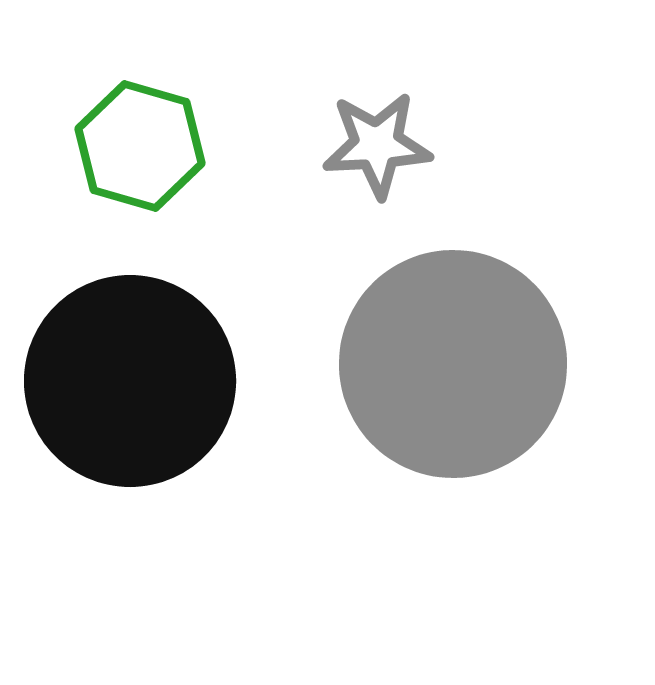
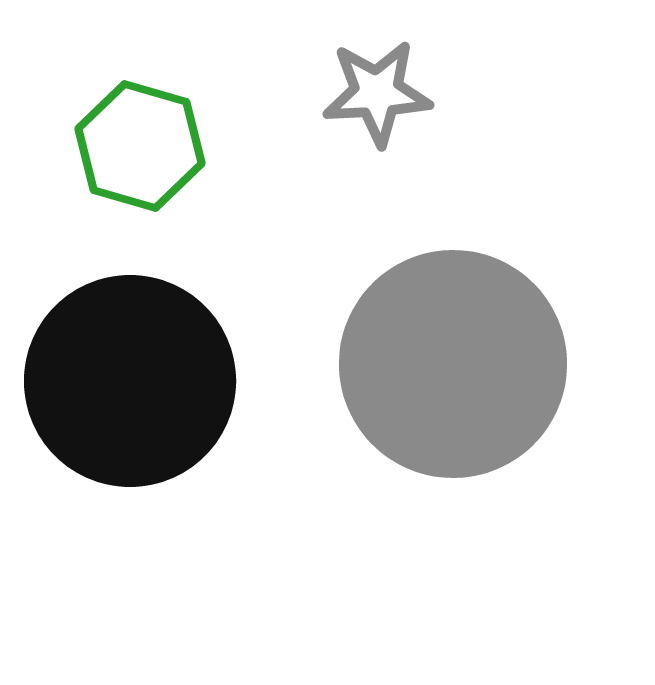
gray star: moved 52 px up
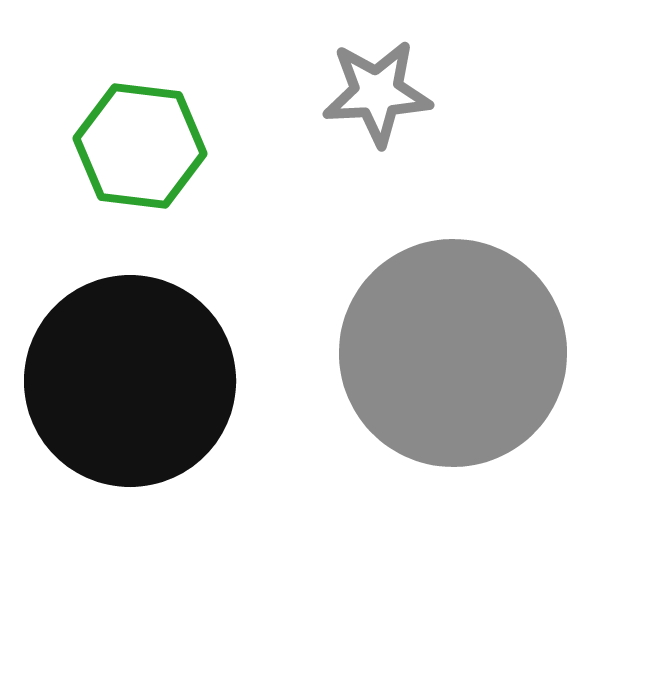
green hexagon: rotated 9 degrees counterclockwise
gray circle: moved 11 px up
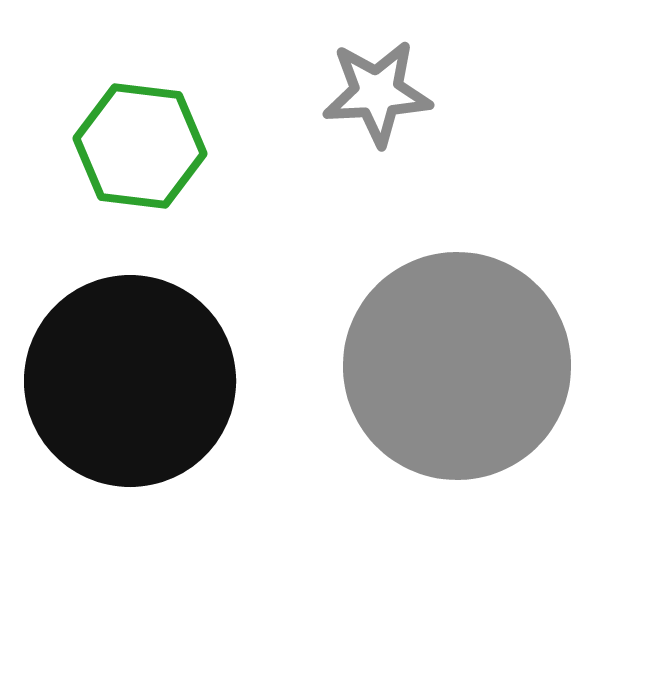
gray circle: moved 4 px right, 13 px down
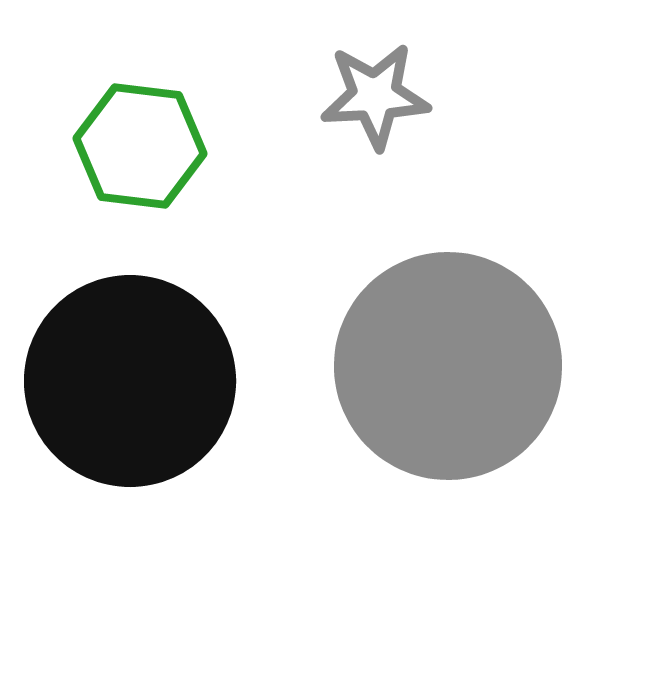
gray star: moved 2 px left, 3 px down
gray circle: moved 9 px left
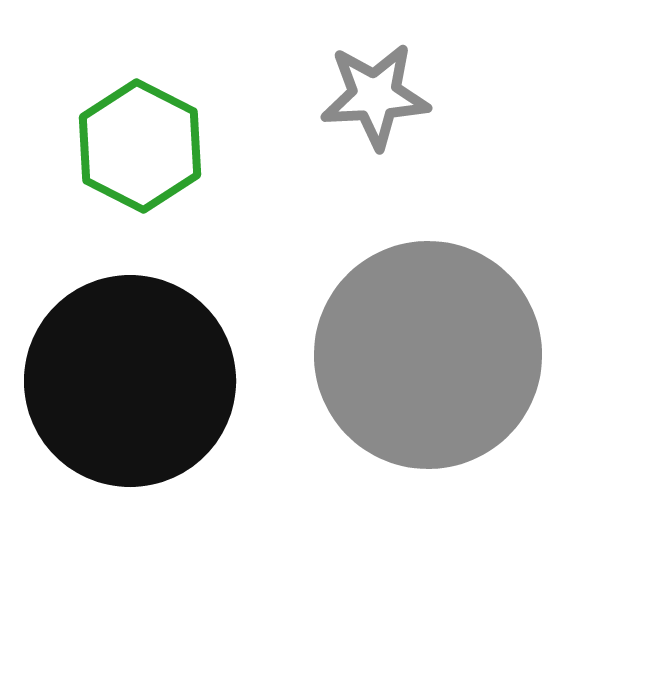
green hexagon: rotated 20 degrees clockwise
gray circle: moved 20 px left, 11 px up
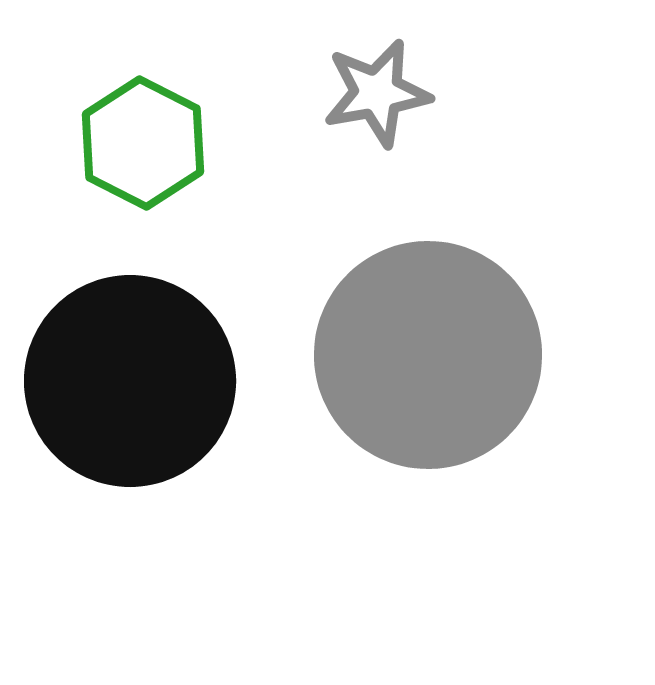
gray star: moved 2 px right, 3 px up; rotated 7 degrees counterclockwise
green hexagon: moved 3 px right, 3 px up
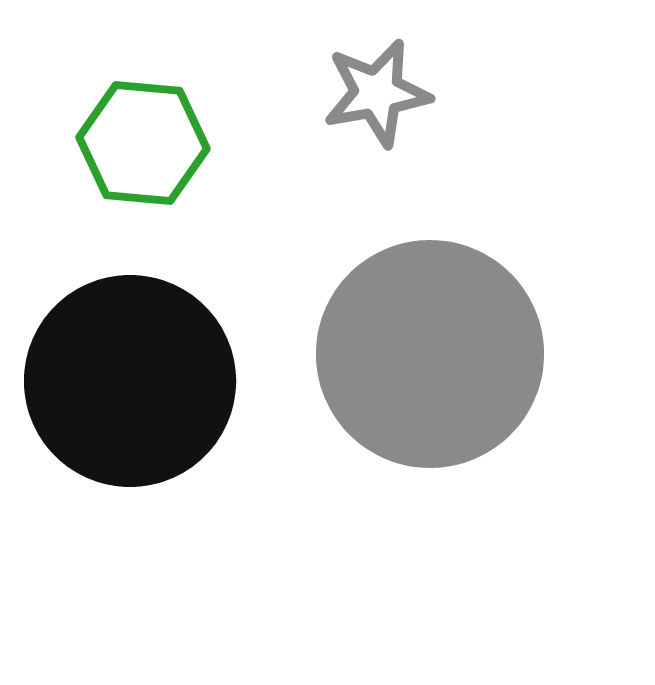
green hexagon: rotated 22 degrees counterclockwise
gray circle: moved 2 px right, 1 px up
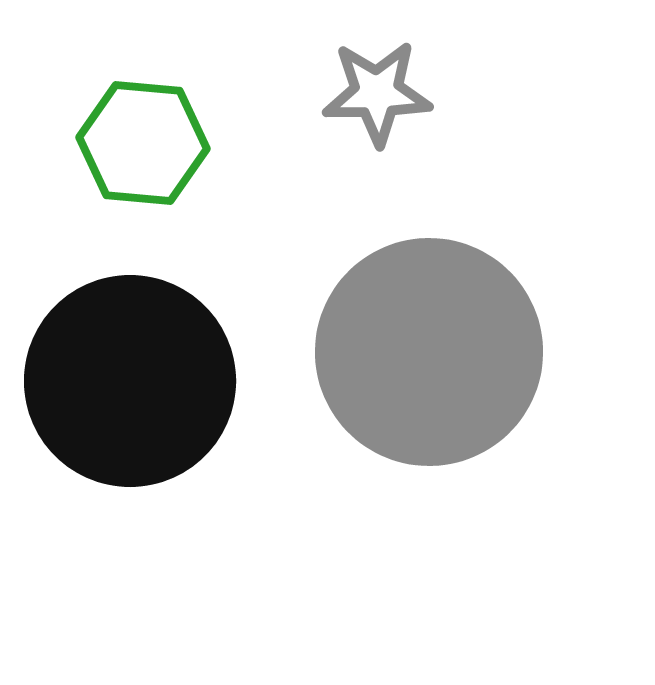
gray star: rotated 9 degrees clockwise
gray circle: moved 1 px left, 2 px up
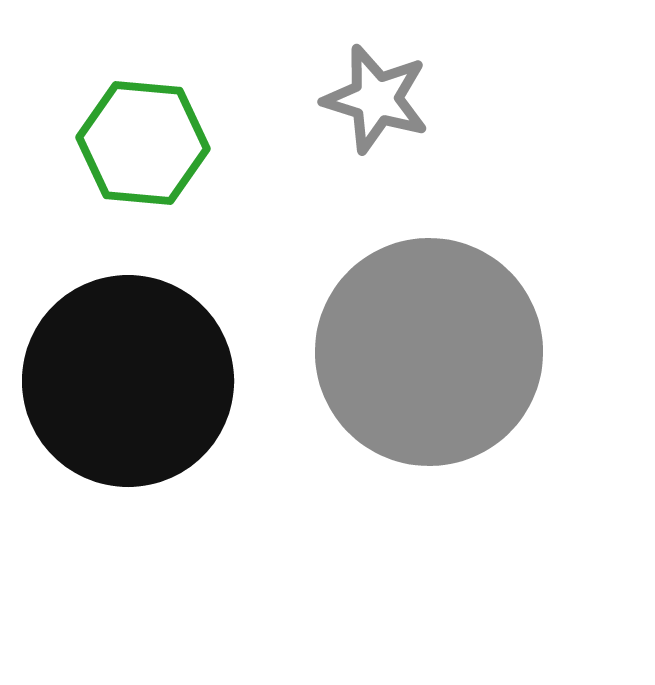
gray star: moved 1 px left, 6 px down; rotated 18 degrees clockwise
black circle: moved 2 px left
